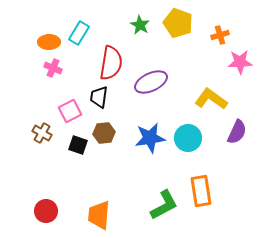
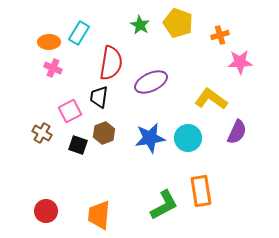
brown hexagon: rotated 15 degrees counterclockwise
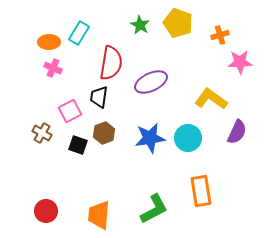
green L-shape: moved 10 px left, 4 px down
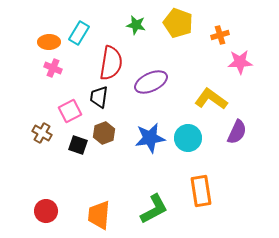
green star: moved 4 px left; rotated 18 degrees counterclockwise
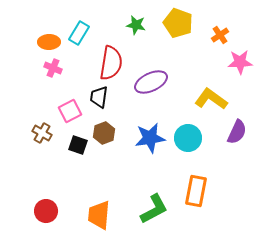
orange cross: rotated 18 degrees counterclockwise
orange rectangle: moved 5 px left; rotated 20 degrees clockwise
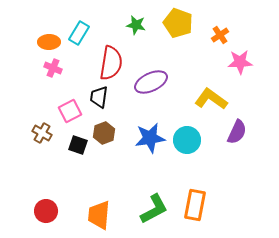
cyan circle: moved 1 px left, 2 px down
orange rectangle: moved 1 px left, 14 px down
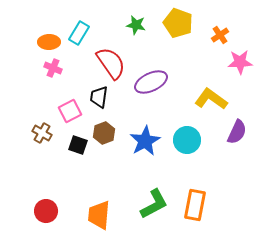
red semicircle: rotated 44 degrees counterclockwise
blue star: moved 5 px left, 3 px down; rotated 20 degrees counterclockwise
green L-shape: moved 5 px up
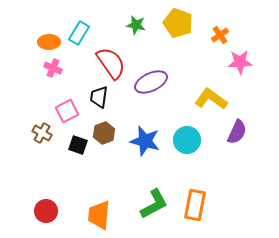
pink square: moved 3 px left
blue star: rotated 28 degrees counterclockwise
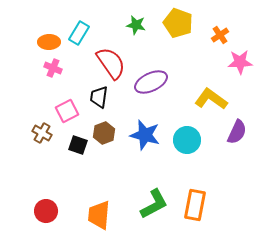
blue star: moved 6 px up
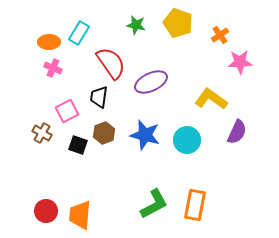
orange trapezoid: moved 19 px left
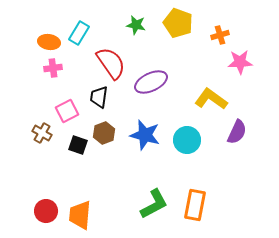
orange cross: rotated 18 degrees clockwise
orange ellipse: rotated 10 degrees clockwise
pink cross: rotated 30 degrees counterclockwise
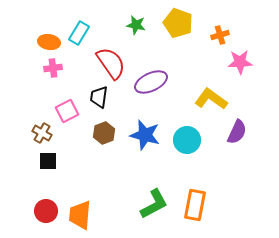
black square: moved 30 px left, 16 px down; rotated 18 degrees counterclockwise
